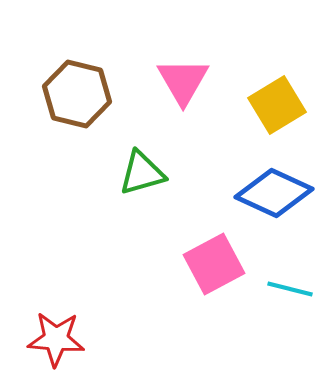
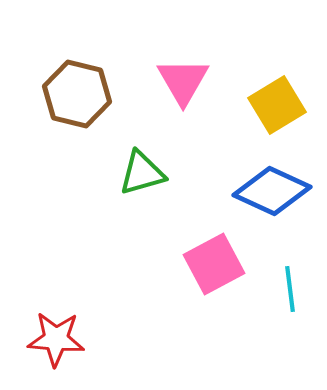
blue diamond: moved 2 px left, 2 px up
cyan line: rotated 69 degrees clockwise
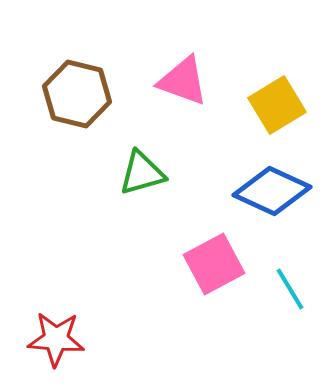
pink triangle: rotated 40 degrees counterclockwise
cyan line: rotated 24 degrees counterclockwise
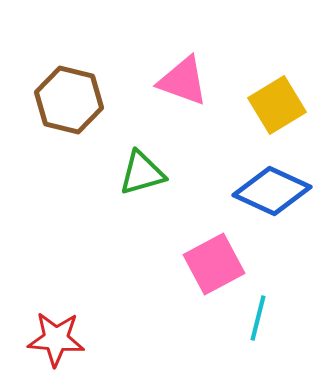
brown hexagon: moved 8 px left, 6 px down
cyan line: moved 32 px left, 29 px down; rotated 45 degrees clockwise
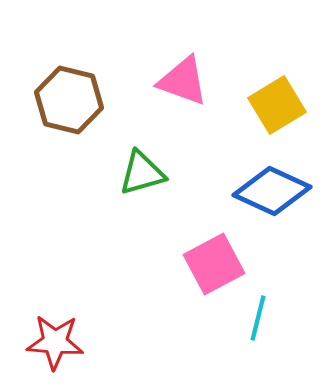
red star: moved 1 px left, 3 px down
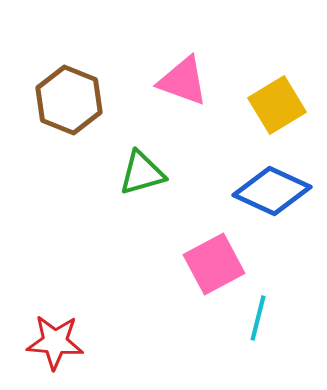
brown hexagon: rotated 8 degrees clockwise
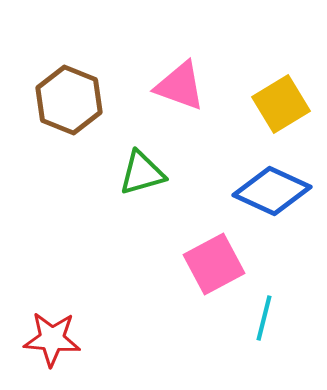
pink triangle: moved 3 px left, 5 px down
yellow square: moved 4 px right, 1 px up
cyan line: moved 6 px right
red star: moved 3 px left, 3 px up
